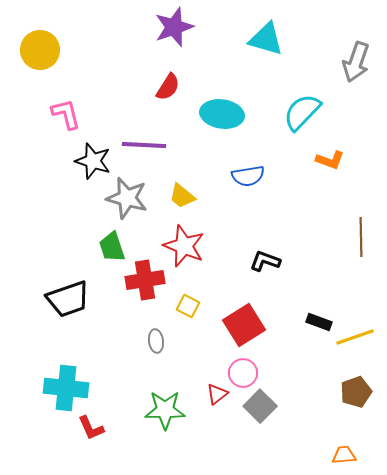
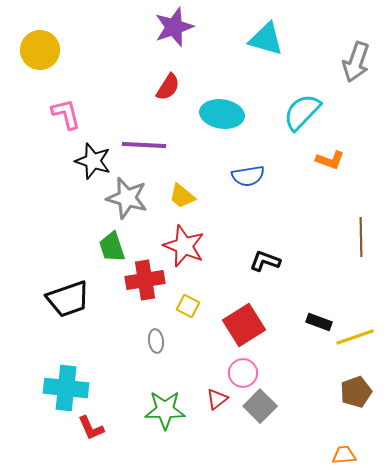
red triangle: moved 5 px down
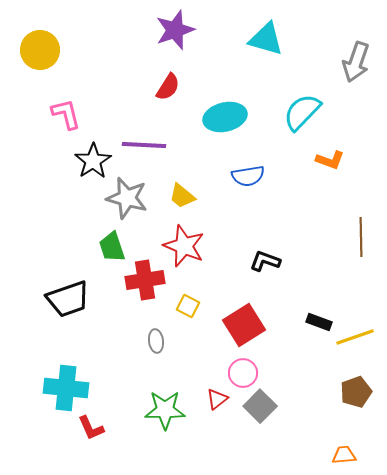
purple star: moved 1 px right, 3 px down
cyan ellipse: moved 3 px right, 3 px down; rotated 21 degrees counterclockwise
black star: rotated 21 degrees clockwise
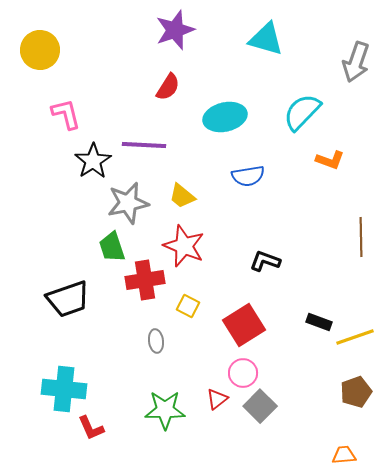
gray star: moved 1 px right, 5 px down; rotated 27 degrees counterclockwise
cyan cross: moved 2 px left, 1 px down
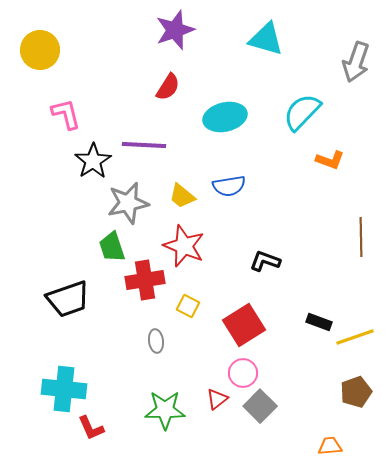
blue semicircle: moved 19 px left, 10 px down
orange trapezoid: moved 14 px left, 9 px up
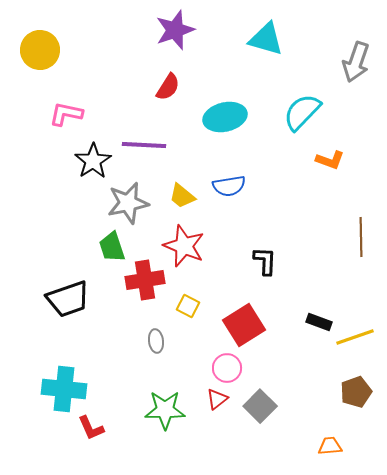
pink L-shape: rotated 64 degrees counterclockwise
black L-shape: rotated 72 degrees clockwise
pink circle: moved 16 px left, 5 px up
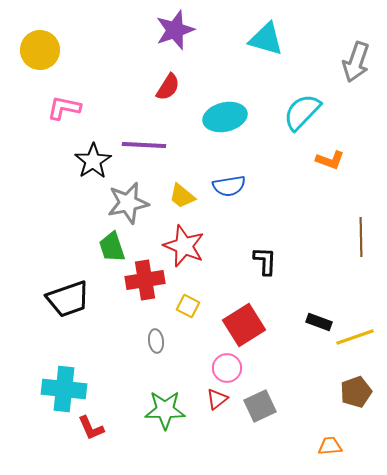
pink L-shape: moved 2 px left, 6 px up
gray square: rotated 20 degrees clockwise
